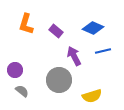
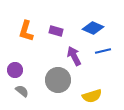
orange L-shape: moved 7 px down
purple rectangle: rotated 24 degrees counterclockwise
gray circle: moved 1 px left
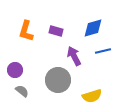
blue diamond: rotated 40 degrees counterclockwise
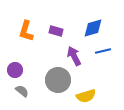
yellow semicircle: moved 6 px left
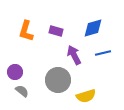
blue line: moved 2 px down
purple arrow: moved 1 px up
purple circle: moved 2 px down
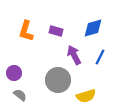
blue line: moved 3 px left, 4 px down; rotated 49 degrees counterclockwise
purple circle: moved 1 px left, 1 px down
gray semicircle: moved 2 px left, 4 px down
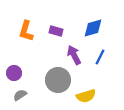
gray semicircle: rotated 72 degrees counterclockwise
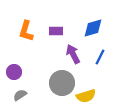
purple rectangle: rotated 16 degrees counterclockwise
purple arrow: moved 1 px left, 1 px up
purple circle: moved 1 px up
gray circle: moved 4 px right, 3 px down
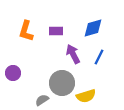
blue line: moved 1 px left
purple circle: moved 1 px left, 1 px down
gray semicircle: moved 22 px right, 5 px down
